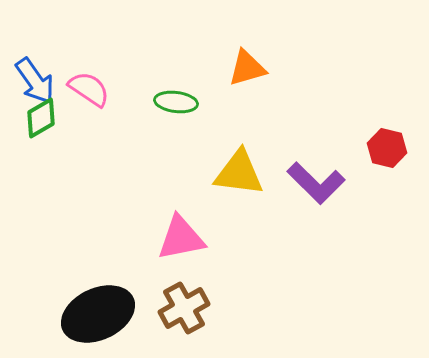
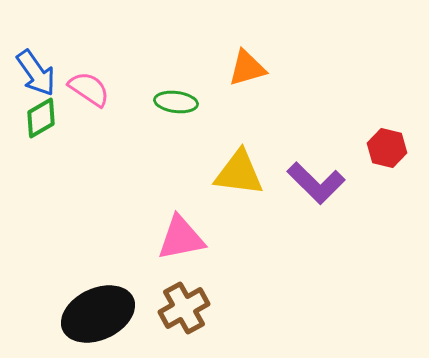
blue arrow: moved 1 px right, 8 px up
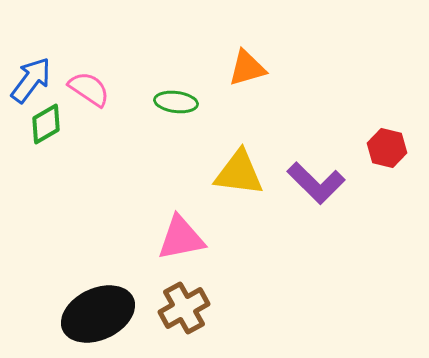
blue arrow: moved 5 px left, 7 px down; rotated 108 degrees counterclockwise
green diamond: moved 5 px right, 6 px down
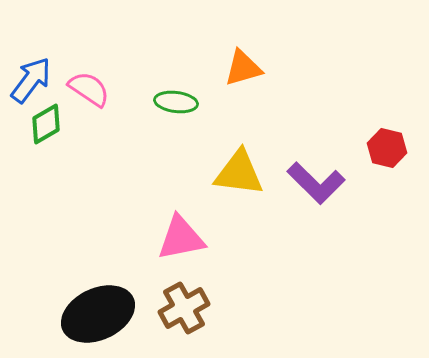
orange triangle: moved 4 px left
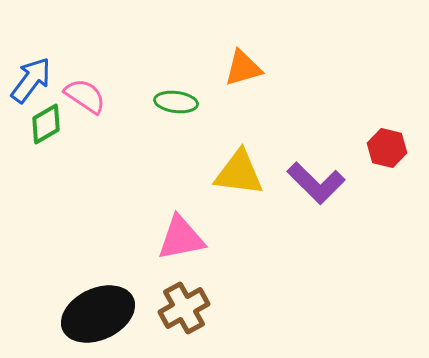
pink semicircle: moved 4 px left, 7 px down
